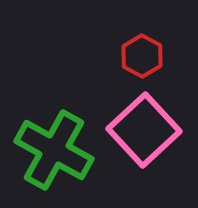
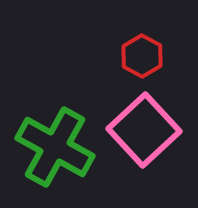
green cross: moved 1 px right, 3 px up
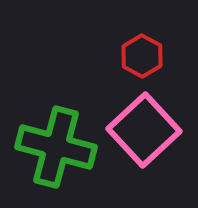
green cross: moved 1 px right; rotated 14 degrees counterclockwise
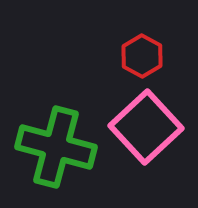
pink square: moved 2 px right, 3 px up
